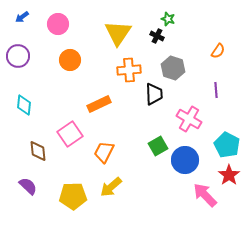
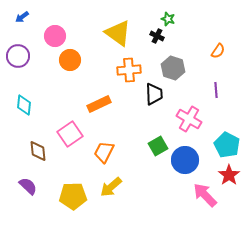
pink circle: moved 3 px left, 12 px down
yellow triangle: rotated 28 degrees counterclockwise
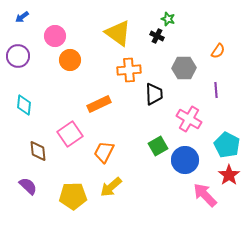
gray hexagon: moved 11 px right; rotated 20 degrees counterclockwise
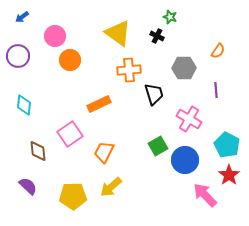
green star: moved 2 px right, 2 px up
black trapezoid: rotated 15 degrees counterclockwise
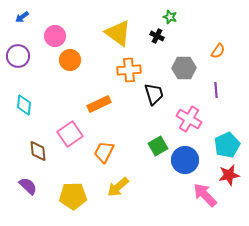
cyan pentagon: rotated 20 degrees clockwise
red star: rotated 25 degrees clockwise
yellow arrow: moved 7 px right
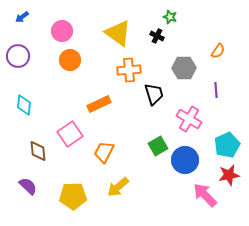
pink circle: moved 7 px right, 5 px up
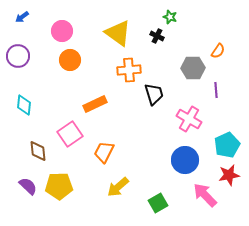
gray hexagon: moved 9 px right
orange rectangle: moved 4 px left
green square: moved 57 px down
yellow pentagon: moved 14 px left, 10 px up
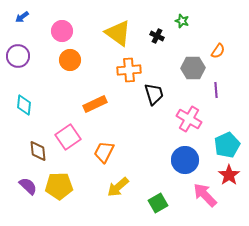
green star: moved 12 px right, 4 px down
pink square: moved 2 px left, 3 px down
red star: rotated 25 degrees counterclockwise
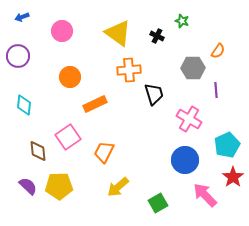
blue arrow: rotated 16 degrees clockwise
orange circle: moved 17 px down
red star: moved 4 px right, 2 px down
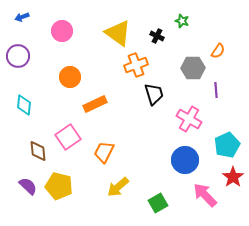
orange cross: moved 7 px right, 5 px up; rotated 15 degrees counterclockwise
yellow pentagon: rotated 16 degrees clockwise
